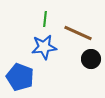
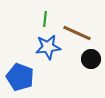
brown line: moved 1 px left
blue star: moved 4 px right
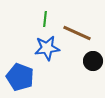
blue star: moved 1 px left, 1 px down
black circle: moved 2 px right, 2 px down
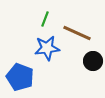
green line: rotated 14 degrees clockwise
